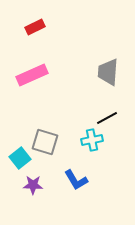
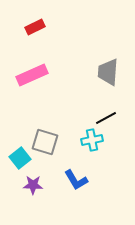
black line: moved 1 px left
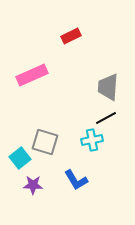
red rectangle: moved 36 px right, 9 px down
gray trapezoid: moved 15 px down
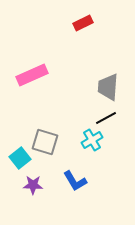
red rectangle: moved 12 px right, 13 px up
cyan cross: rotated 20 degrees counterclockwise
blue L-shape: moved 1 px left, 1 px down
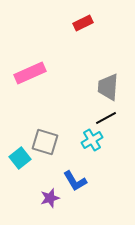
pink rectangle: moved 2 px left, 2 px up
purple star: moved 17 px right, 13 px down; rotated 18 degrees counterclockwise
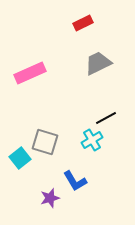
gray trapezoid: moved 10 px left, 24 px up; rotated 60 degrees clockwise
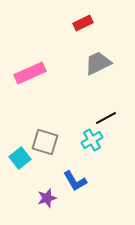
purple star: moved 3 px left
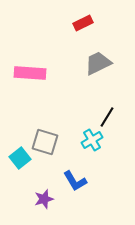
pink rectangle: rotated 28 degrees clockwise
black line: moved 1 px right, 1 px up; rotated 30 degrees counterclockwise
purple star: moved 3 px left, 1 px down
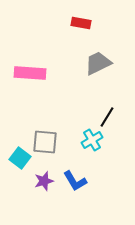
red rectangle: moved 2 px left; rotated 36 degrees clockwise
gray square: rotated 12 degrees counterclockwise
cyan square: rotated 15 degrees counterclockwise
purple star: moved 18 px up
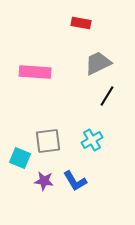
pink rectangle: moved 5 px right, 1 px up
black line: moved 21 px up
gray square: moved 3 px right, 1 px up; rotated 12 degrees counterclockwise
cyan square: rotated 15 degrees counterclockwise
purple star: rotated 24 degrees clockwise
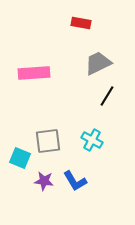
pink rectangle: moved 1 px left, 1 px down; rotated 8 degrees counterclockwise
cyan cross: rotated 30 degrees counterclockwise
